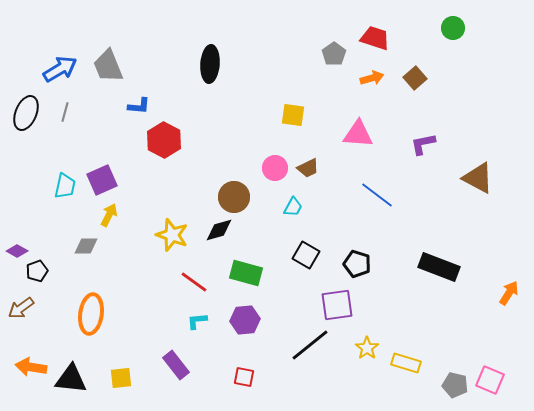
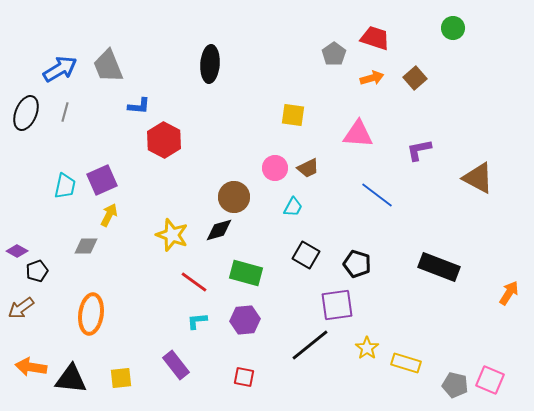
purple L-shape at (423, 144): moved 4 px left, 6 px down
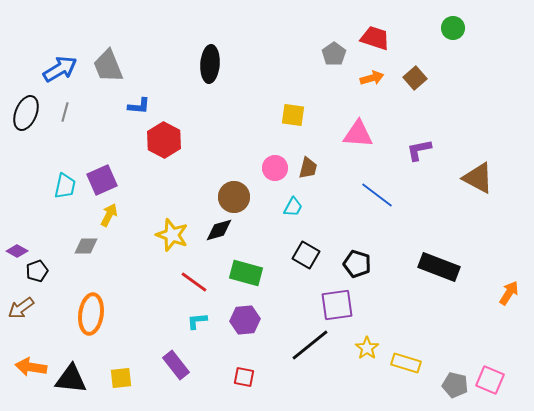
brown trapezoid at (308, 168): rotated 50 degrees counterclockwise
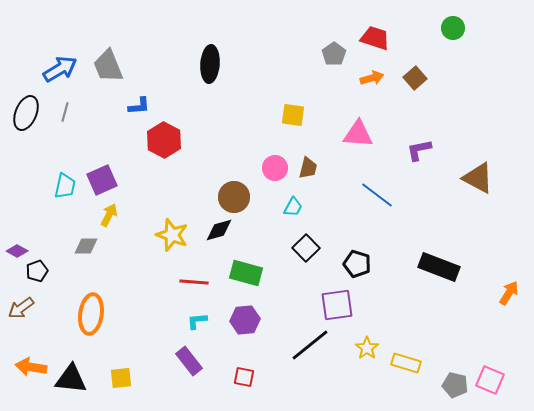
blue L-shape at (139, 106): rotated 10 degrees counterclockwise
black square at (306, 255): moved 7 px up; rotated 16 degrees clockwise
red line at (194, 282): rotated 32 degrees counterclockwise
purple rectangle at (176, 365): moved 13 px right, 4 px up
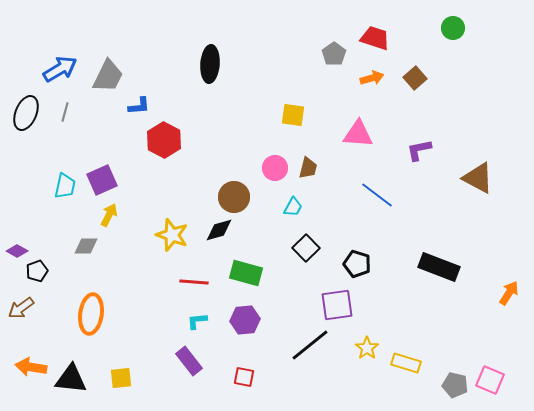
gray trapezoid at (108, 66): moved 10 px down; rotated 132 degrees counterclockwise
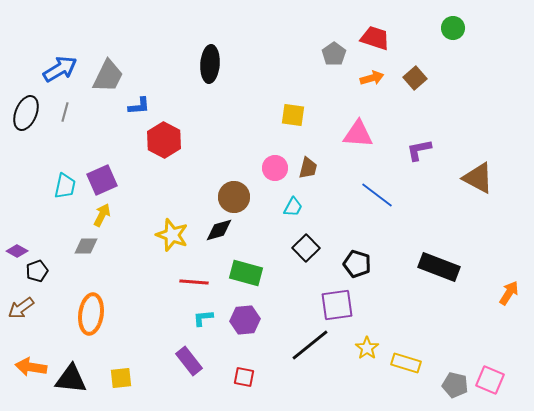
yellow arrow at (109, 215): moved 7 px left
cyan L-shape at (197, 321): moved 6 px right, 3 px up
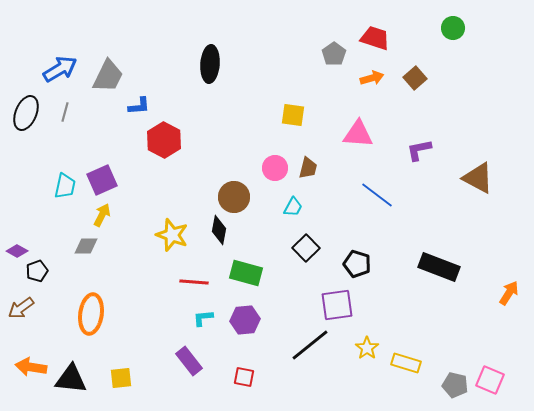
black diamond at (219, 230): rotated 64 degrees counterclockwise
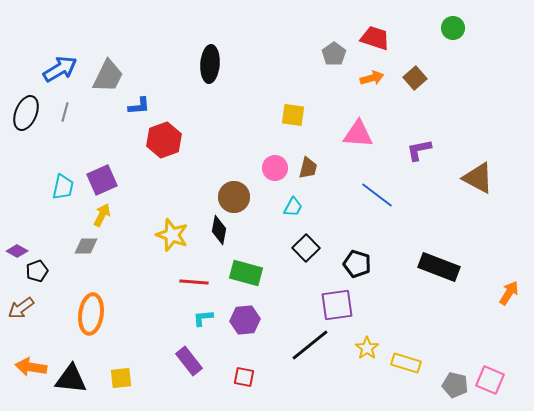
red hexagon at (164, 140): rotated 12 degrees clockwise
cyan trapezoid at (65, 186): moved 2 px left, 1 px down
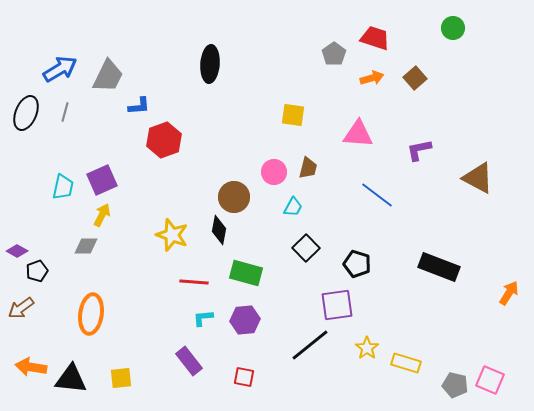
pink circle at (275, 168): moved 1 px left, 4 px down
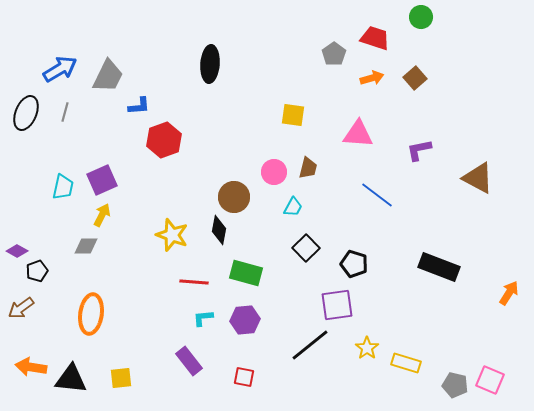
green circle at (453, 28): moved 32 px left, 11 px up
black pentagon at (357, 264): moved 3 px left
